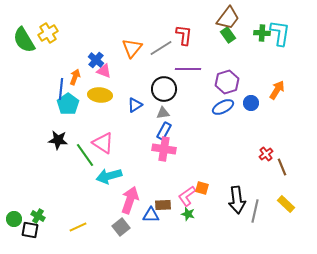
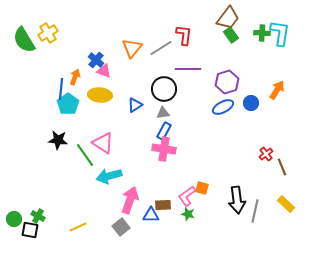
green rectangle at (228, 35): moved 3 px right
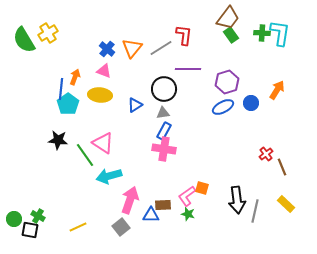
blue cross at (96, 60): moved 11 px right, 11 px up
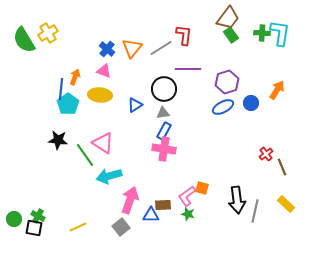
black square at (30, 230): moved 4 px right, 2 px up
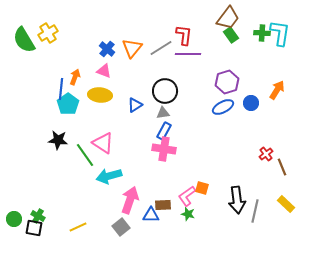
purple line at (188, 69): moved 15 px up
black circle at (164, 89): moved 1 px right, 2 px down
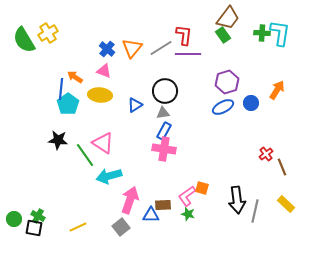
green rectangle at (231, 35): moved 8 px left
orange arrow at (75, 77): rotated 77 degrees counterclockwise
